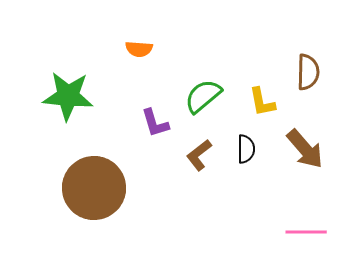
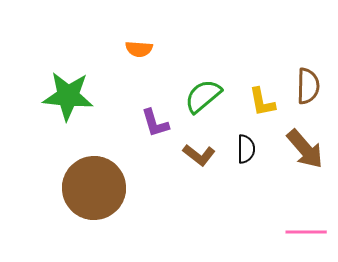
brown semicircle: moved 14 px down
brown L-shape: rotated 104 degrees counterclockwise
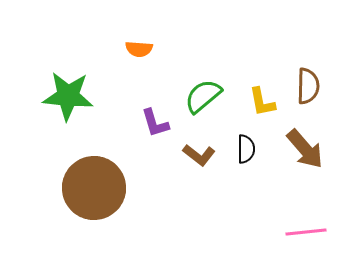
pink line: rotated 6 degrees counterclockwise
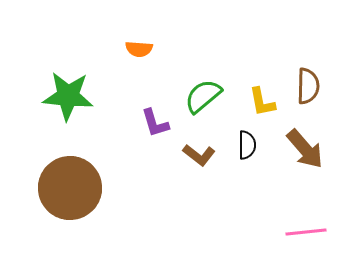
black semicircle: moved 1 px right, 4 px up
brown circle: moved 24 px left
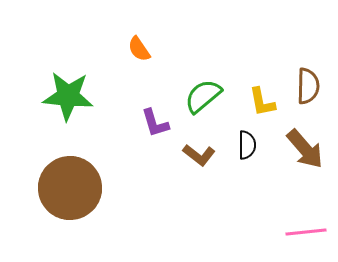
orange semicircle: rotated 52 degrees clockwise
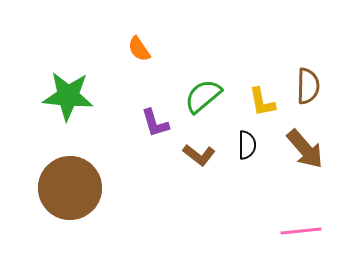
pink line: moved 5 px left, 1 px up
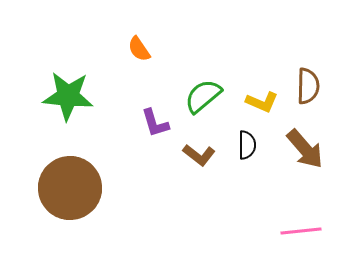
yellow L-shape: rotated 56 degrees counterclockwise
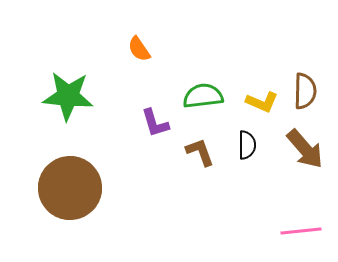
brown semicircle: moved 3 px left, 5 px down
green semicircle: rotated 33 degrees clockwise
brown L-shape: moved 1 px right, 3 px up; rotated 148 degrees counterclockwise
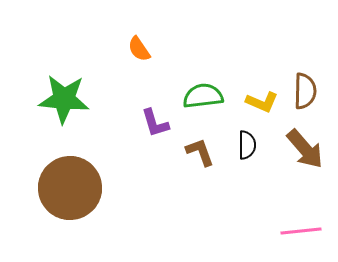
green star: moved 4 px left, 3 px down
